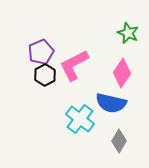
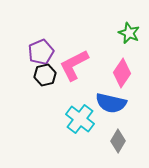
green star: moved 1 px right
black hexagon: rotated 15 degrees clockwise
gray diamond: moved 1 px left
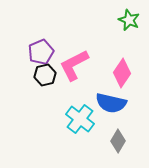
green star: moved 13 px up
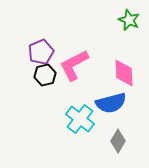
pink diamond: moved 2 px right; rotated 36 degrees counterclockwise
blue semicircle: rotated 28 degrees counterclockwise
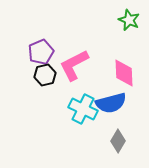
cyan cross: moved 3 px right, 10 px up; rotated 12 degrees counterclockwise
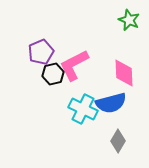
black hexagon: moved 8 px right, 1 px up
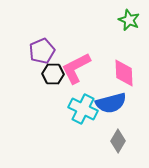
purple pentagon: moved 1 px right, 1 px up
pink L-shape: moved 2 px right, 3 px down
black hexagon: rotated 15 degrees clockwise
